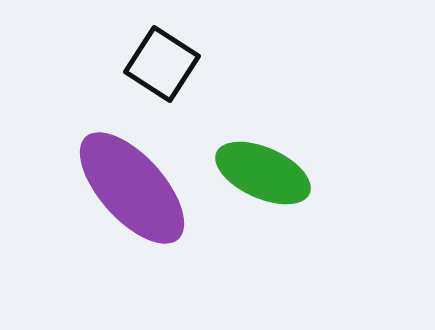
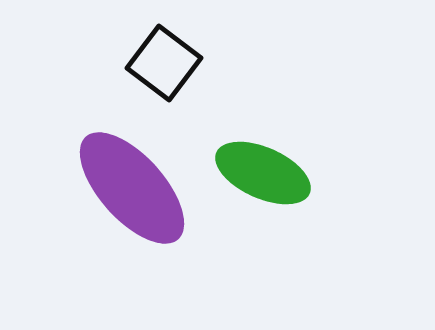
black square: moved 2 px right, 1 px up; rotated 4 degrees clockwise
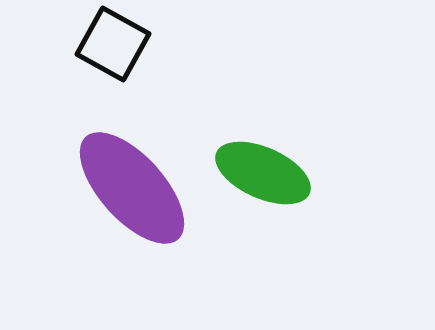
black square: moved 51 px left, 19 px up; rotated 8 degrees counterclockwise
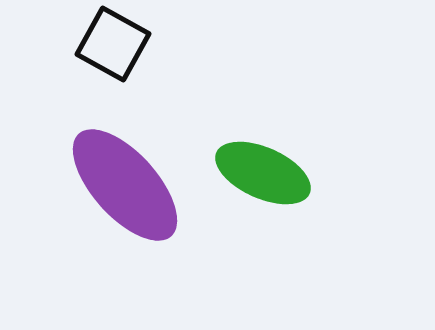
purple ellipse: moved 7 px left, 3 px up
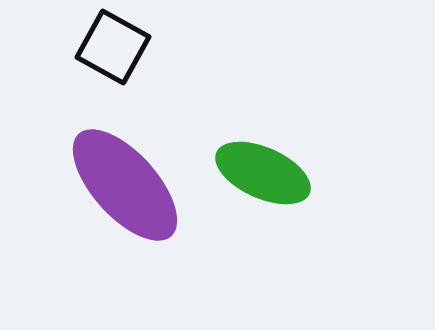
black square: moved 3 px down
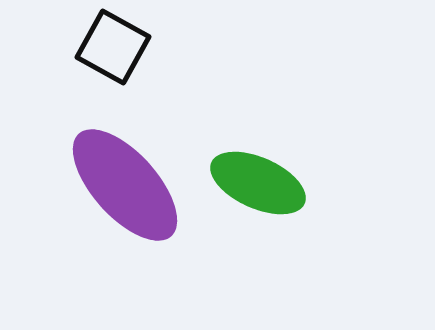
green ellipse: moved 5 px left, 10 px down
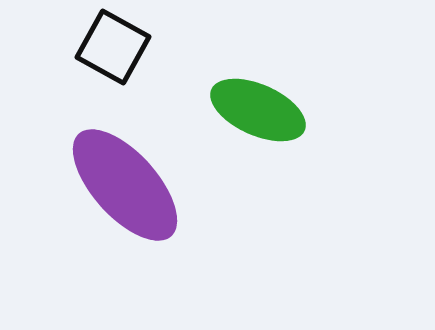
green ellipse: moved 73 px up
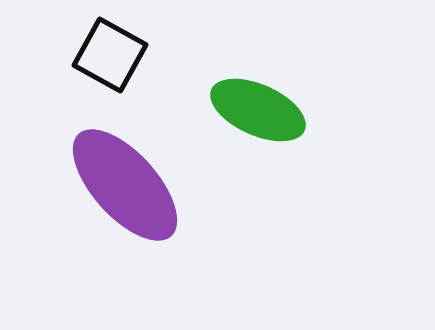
black square: moved 3 px left, 8 px down
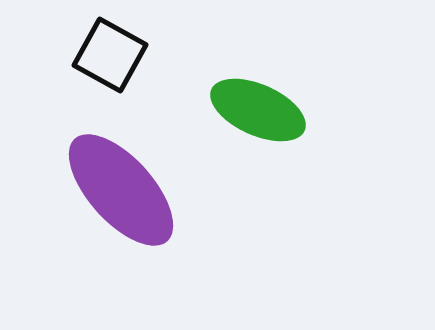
purple ellipse: moved 4 px left, 5 px down
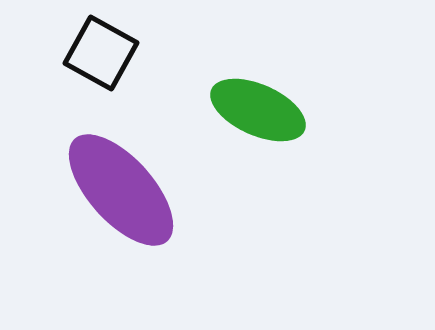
black square: moved 9 px left, 2 px up
